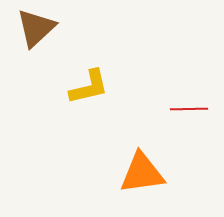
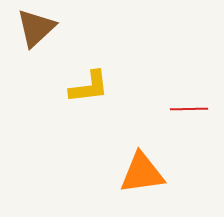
yellow L-shape: rotated 6 degrees clockwise
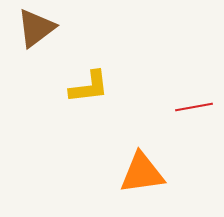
brown triangle: rotated 6 degrees clockwise
red line: moved 5 px right, 2 px up; rotated 9 degrees counterclockwise
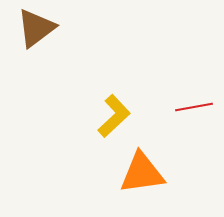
yellow L-shape: moved 25 px right, 29 px down; rotated 36 degrees counterclockwise
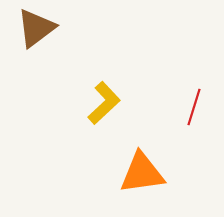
red line: rotated 63 degrees counterclockwise
yellow L-shape: moved 10 px left, 13 px up
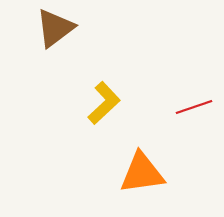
brown triangle: moved 19 px right
red line: rotated 54 degrees clockwise
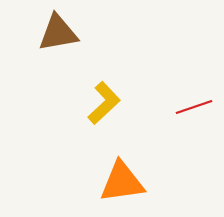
brown triangle: moved 3 px right, 5 px down; rotated 27 degrees clockwise
orange triangle: moved 20 px left, 9 px down
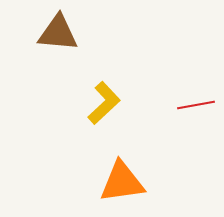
brown triangle: rotated 15 degrees clockwise
red line: moved 2 px right, 2 px up; rotated 9 degrees clockwise
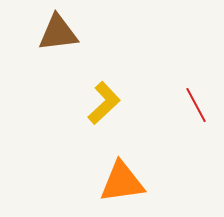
brown triangle: rotated 12 degrees counterclockwise
red line: rotated 72 degrees clockwise
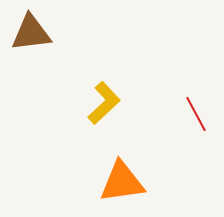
brown triangle: moved 27 px left
red line: moved 9 px down
